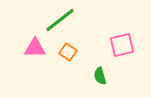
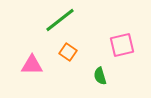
pink triangle: moved 3 px left, 17 px down
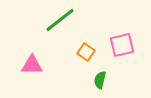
orange square: moved 18 px right
green semicircle: moved 4 px down; rotated 30 degrees clockwise
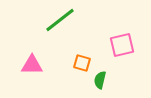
orange square: moved 4 px left, 11 px down; rotated 18 degrees counterclockwise
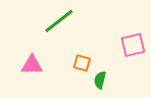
green line: moved 1 px left, 1 px down
pink square: moved 11 px right
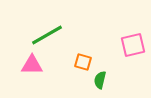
green line: moved 12 px left, 14 px down; rotated 8 degrees clockwise
orange square: moved 1 px right, 1 px up
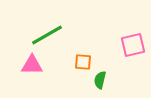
orange square: rotated 12 degrees counterclockwise
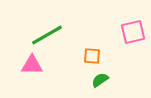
pink square: moved 13 px up
orange square: moved 9 px right, 6 px up
green semicircle: rotated 42 degrees clockwise
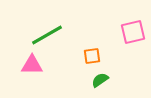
orange square: rotated 12 degrees counterclockwise
